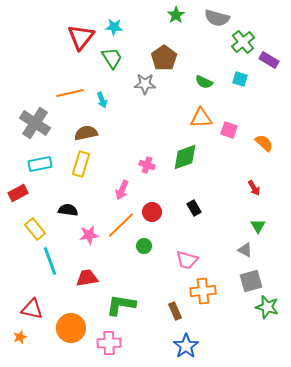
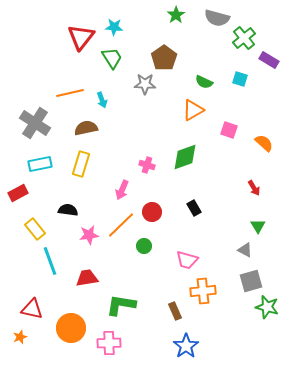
green cross at (243, 42): moved 1 px right, 4 px up
orange triangle at (201, 118): moved 8 px left, 8 px up; rotated 25 degrees counterclockwise
brown semicircle at (86, 133): moved 5 px up
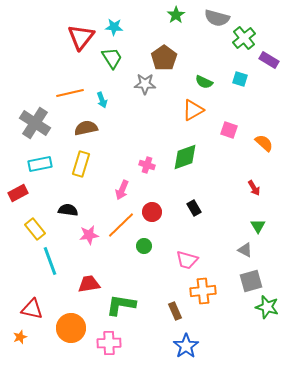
red trapezoid at (87, 278): moved 2 px right, 6 px down
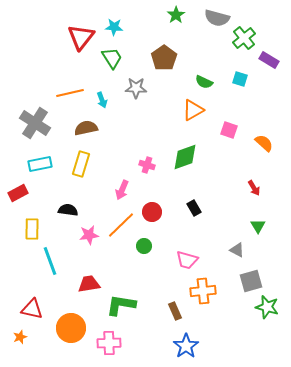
gray star at (145, 84): moved 9 px left, 4 px down
yellow rectangle at (35, 229): moved 3 px left; rotated 40 degrees clockwise
gray triangle at (245, 250): moved 8 px left
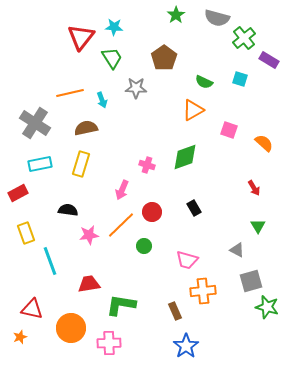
yellow rectangle at (32, 229): moved 6 px left, 4 px down; rotated 20 degrees counterclockwise
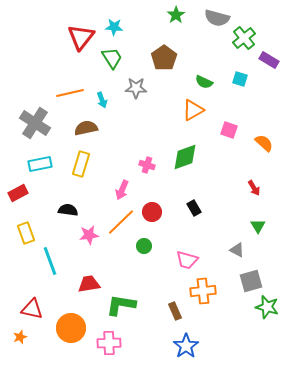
orange line at (121, 225): moved 3 px up
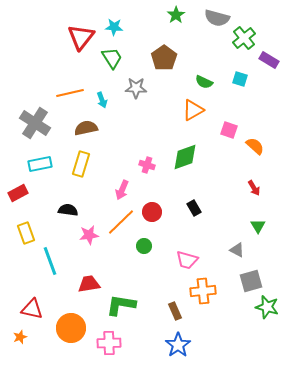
orange semicircle at (264, 143): moved 9 px left, 3 px down
blue star at (186, 346): moved 8 px left, 1 px up
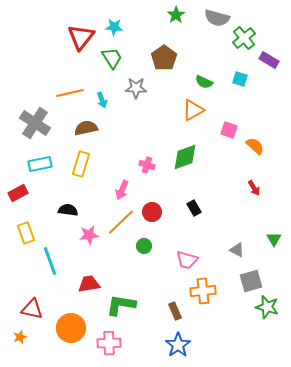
green triangle at (258, 226): moved 16 px right, 13 px down
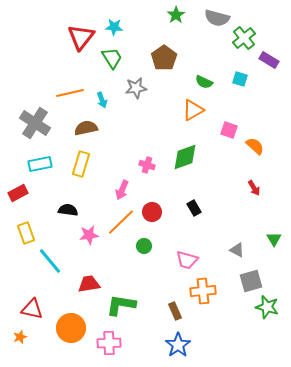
gray star at (136, 88): rotated 10 degrees counterclockwise
cyan line at (50, 261): rotated 20 degrees counterclockwise
